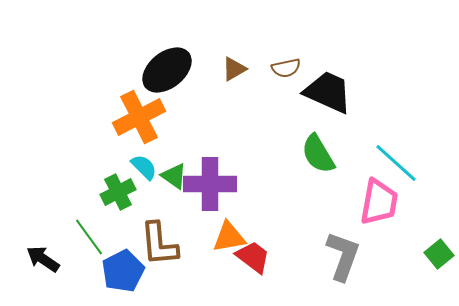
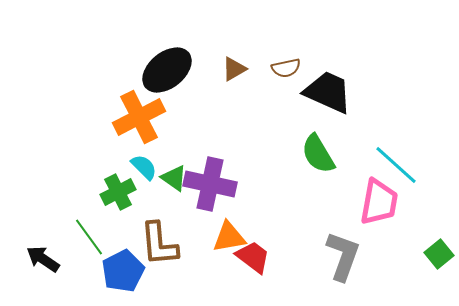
cyan line: moved 2 px down
green triangle: moved 2 px down
purple cross: rotated 12 degrees clockwise
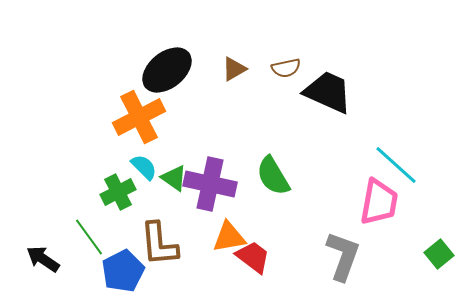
green semicircle: moved 45 px left, 22 px down
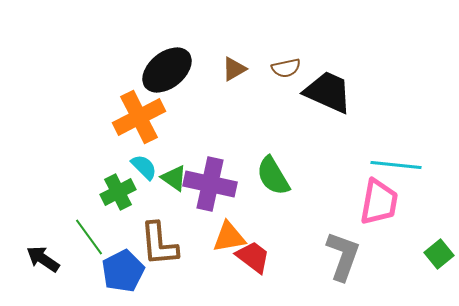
cyan line: rotated 36 degrees counterclockwise
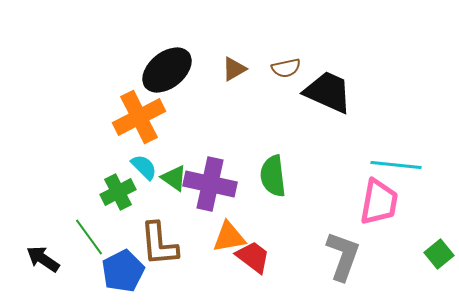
green semicircle: rotated 24 degrees clockwise
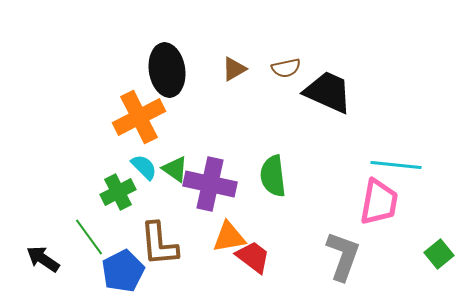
black ellipse: rotated 60 degrees counterclockwise
green triangle: moved 1 px right, 9 px up
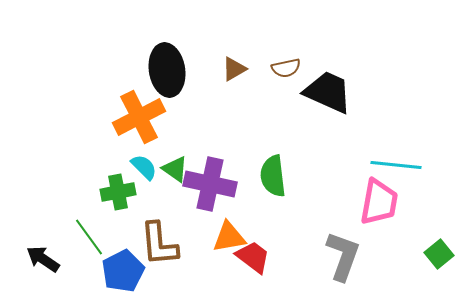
green cross: rotated 16 degrees clockwise
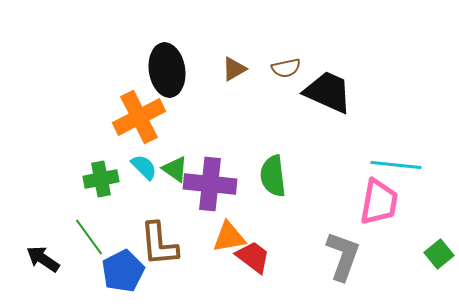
purple cross: rotated 6 degrees counterclockwise
green cross: moved 17 px left, 13 px up
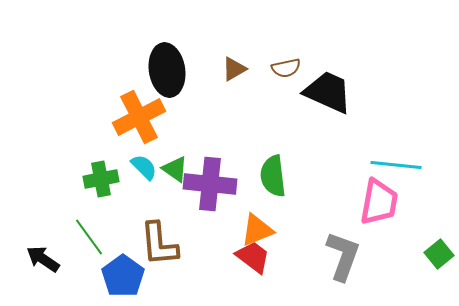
orange triangle: moved 28 px right, 7 px up; rotated 12 degrees counterclockwise
blue pentagon: moved 5 px down; rotated 9 degrees counterclockwise
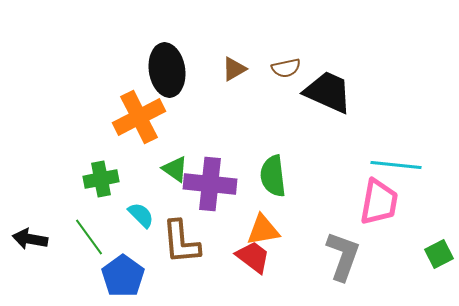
cyan semicircle: moved 3 px left, 48 px down
orange triangle: moved 6 px right; rotated 12 degrees clockwise
brown L-shape: moved 22 px right, 2 px up
green square: rotated 12 degrees clockwise
black arrow: moved 13 px left, 20 px up; rotated 24 degrees counterclockwise
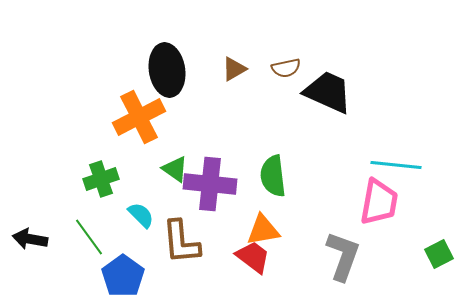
green cross: rotated 8 degrees counterclockwise
